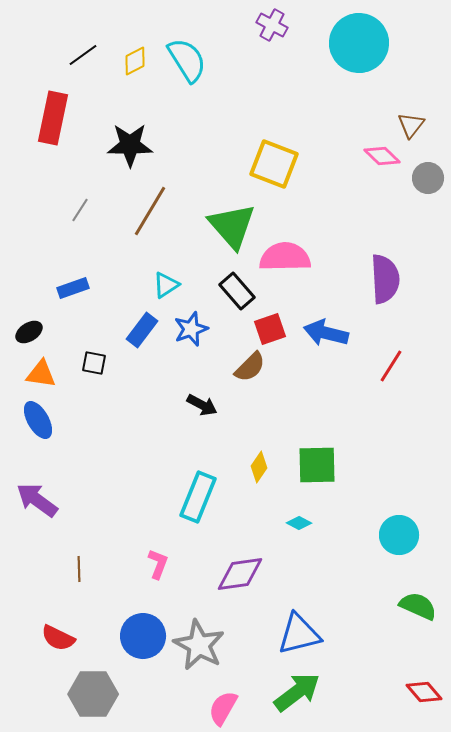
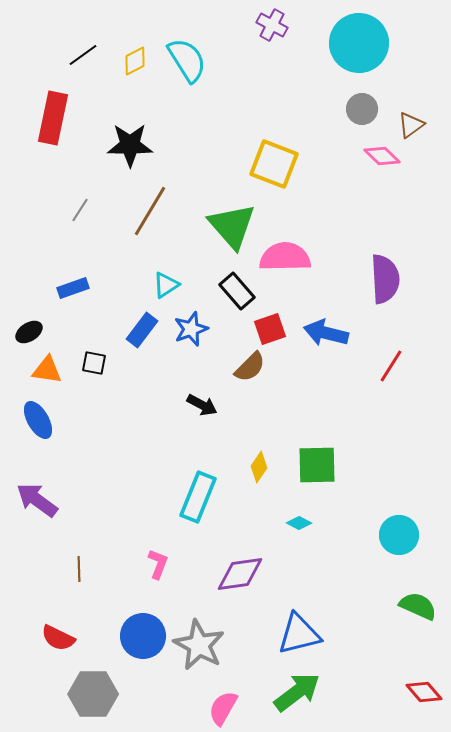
brown triangle at (411, 125): rotated 16 degrees clockwise
gray circle at (428, 178): moved 66 px left, 69 px up
orange triangle at (41, 374): moved 6 px right, 4 px up
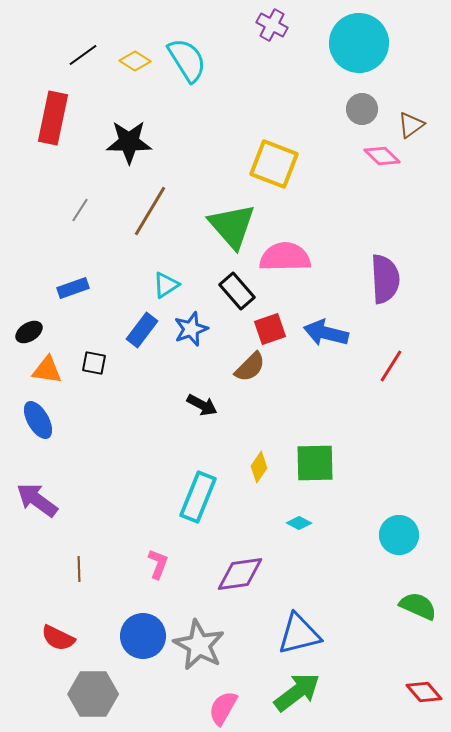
yellow diamond at (135, 61): rotated 60 degrees clockwise
black star at (130, 145): moved 1 px left, 3 px up
green square at (317, 465): moved 2 px left, 2 px up
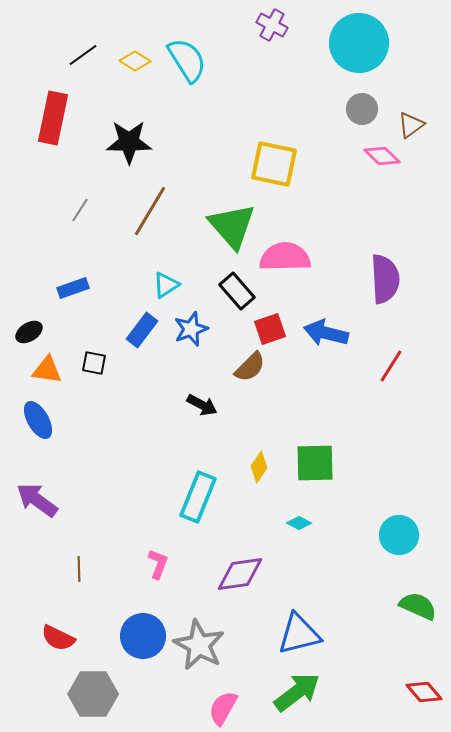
yellow square at (274, 164): rotated 9 degrees counterclockwise
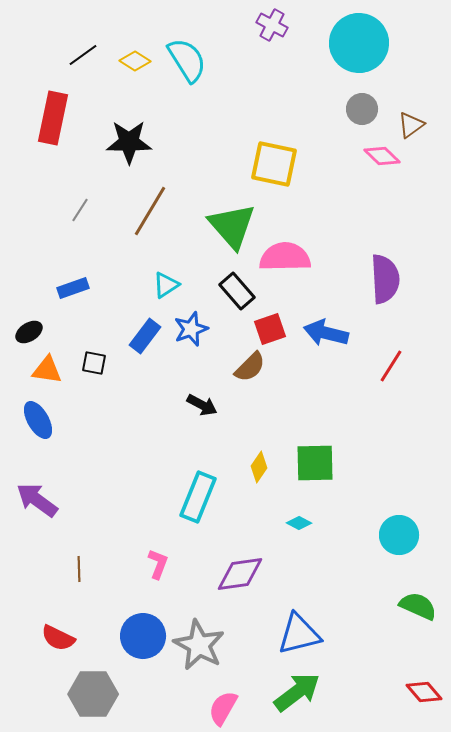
blue rectangle at (142, 330): moved 3 px right, 6 px down
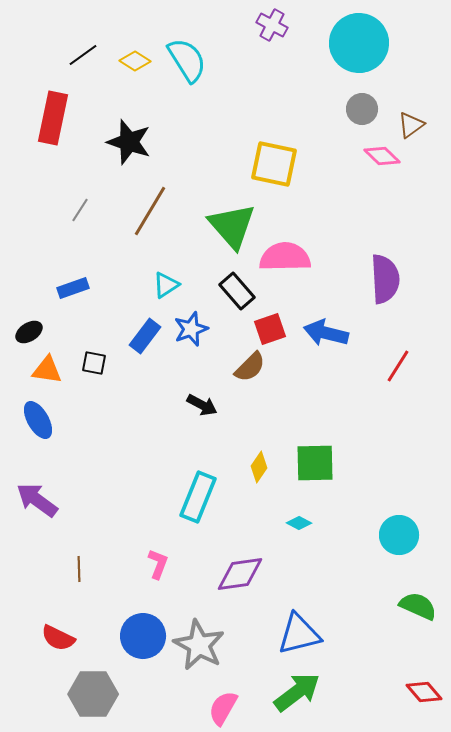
black star at (129, 142): rotated 18 degrees clockwise
red line at (391, 366): moved 7 px right
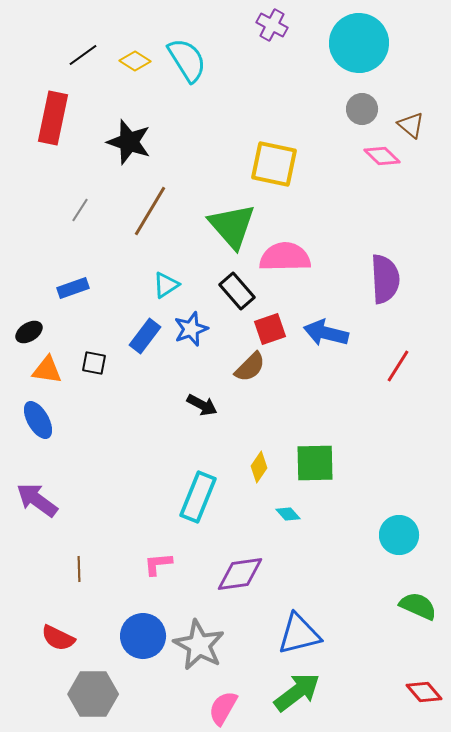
brown triangle at (411, 125): rotated 44 degrees counterclockwise
cyan diamond at (299, 523): moved 11 px left, 9 px up; rotated 20 degrees clockwise
pink L-shape at (158, 564): rotated 116 degrees counterclockwise
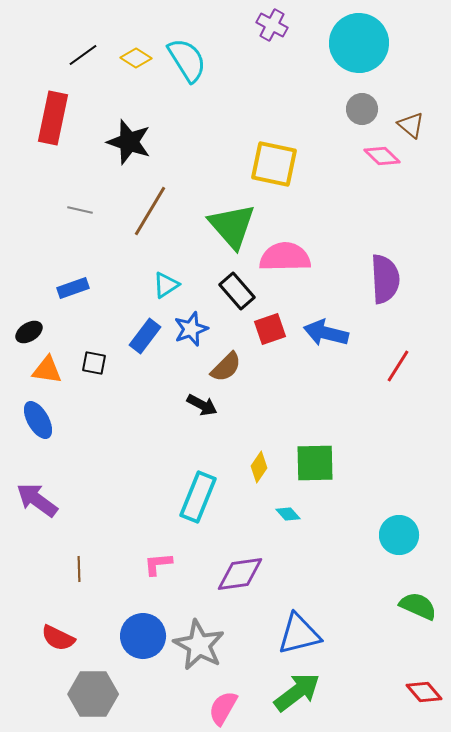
yellow diamond at (135, 61): moved 1 px right, 3 px up
gray line at (80, 210): rotated 70 degrees clockwise
brown semicircle at (250, 367): moved 24 px left
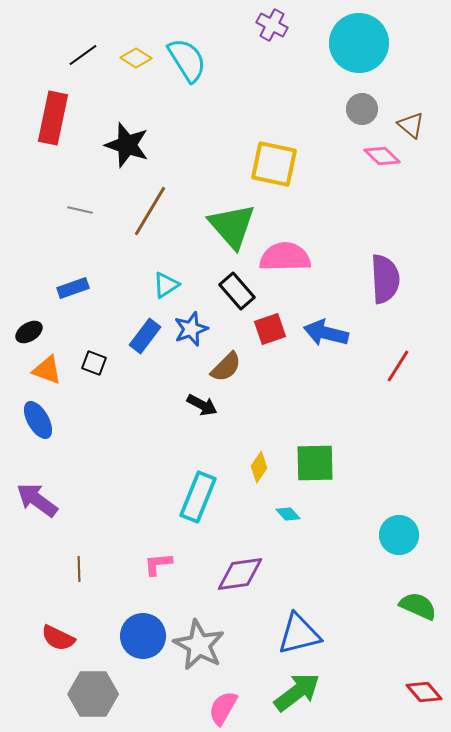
black star at (129, 142): moved 2 px left, 3 px down
black square at (94, 363): rotated 10 degrees clockwise
orange triangle at (47, 370): rotated 12 degrees clockwise
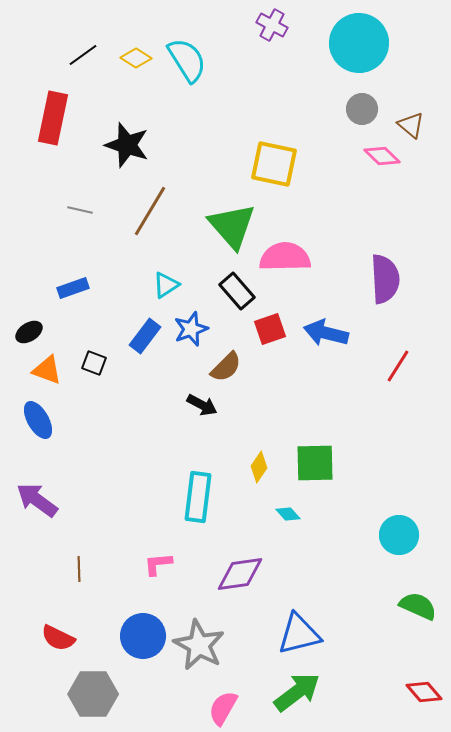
cyan rectangle at (198, 497): rotated 15 degrees counterclockwise
